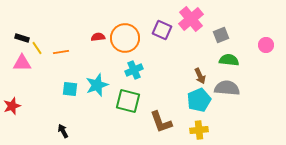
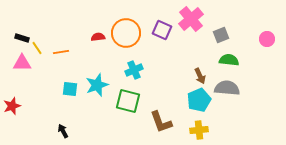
orange circle: moved 1 px right, 5 px up
pink circle: moved 1 px right, 6 px up
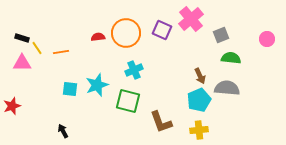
green semicircle: moved 2 px right, 2 px up
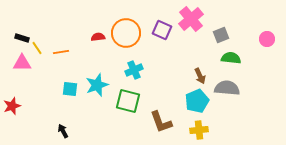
cyan pentagon: moved 2 px left, 1 px down
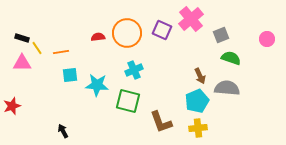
orange circle: moved 1 px right
green semicircle: rotated 12 degrees clockwise
cyan star: rotated 25 degrees clockwise
cyan square: moved 14 px up; rotated 14 degrees counterclockwise
yellow cross: moved 1 px left, 2 px up
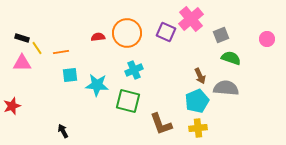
purple square: moved 4 px right, 2 px down
gray semicircle: moved 1 px left
brown L-shape: moved 2 px down
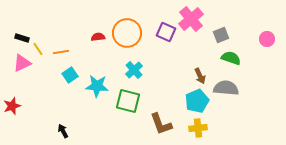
yellow line: moved 1 px right, 1 px down
pink triangle: rotated 24 degrees counterclockwise
cyan cross: rotated 18 degrees counterclockwise
cyan square: rotated 28 degrees counterclockwise
cyan star: moved 1 px down
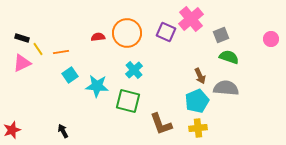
pink circle: moved 4 px right
green semicircle: moved 2 px left, 1 px up
red star: moved 24 px down
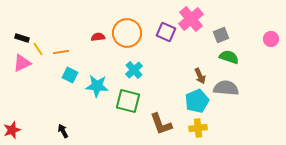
cyan square: rotated 28 degrees counterclockwise
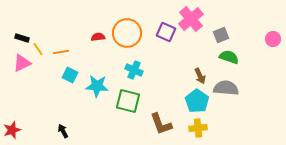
pink circle: moved 2 px right
cyan cross: rotated 24 degrees counterclockwise
cyan pentagon: rotated 15 degrees counterclockwise
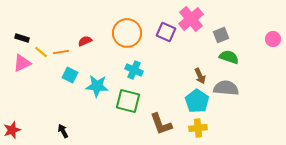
red semicircle: moved 13 px left, 4 px down; rotated 16 degrees counterclockwise
yellow line: moved 3 px right, 3 px down; rotated 16 degrees counterclockwise
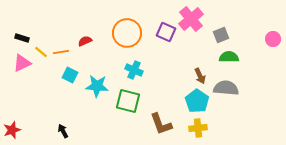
green semicircle: rotated 18 degrees counterclockwise
